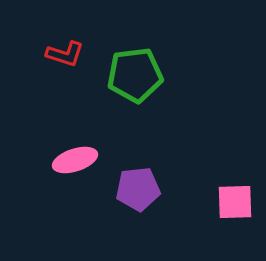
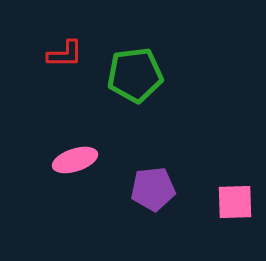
red L-shape: rotated 18 degrees counterclockwise
purple pentagon: moved 15 px right
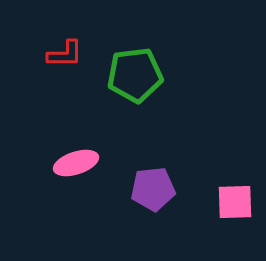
pink ellipse: moved 1 px right, 3 px down
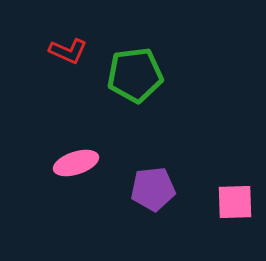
red L-shape: moved 3 px right, 3 px up; rotated 24 degrees clockwise
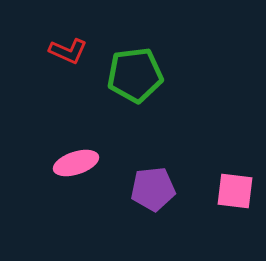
pink square: moved 11 px up; rotated 9 degrees clockwise
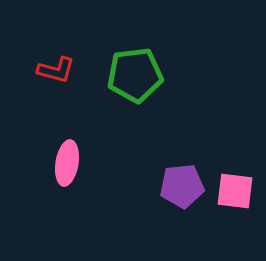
red L-shape: moved 12 px left, 19 px down; rotated 9 degrees counterclockwise
pink ellipse: moved 9 px left; rotated 63 degrees counterclockwise
purple pentagon: moved 29 px right, 3 px up
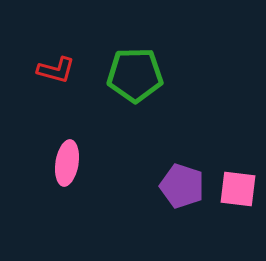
green pentagon: rotated 6 degrees clockwise
purple pentagon: rotated 24 degrees clockwise
pink square: moved 3 px right, 2 px up
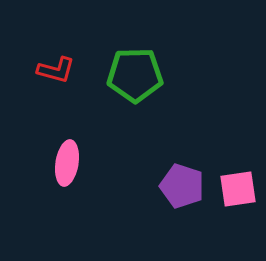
pink square: rotated 15 degrees counterclockwise
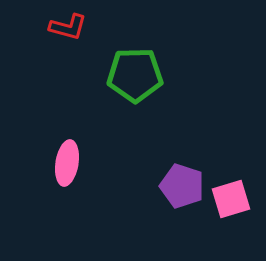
red L-shape: moved 12 px right, 43 px up
pink square: moved 7 px left, 10 px down; rotated 9 degrees counterclockwise
